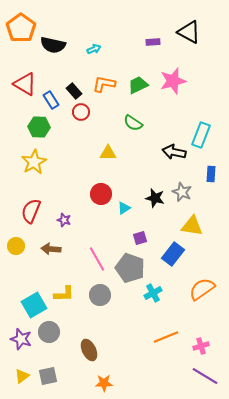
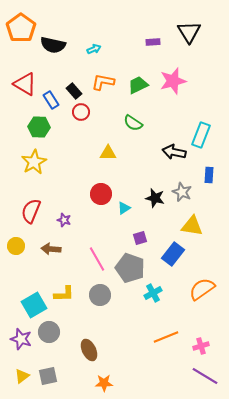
black triangle at (189, 32): rotated 30 degrees clockwise
orange L-shape at (104, 84): moved 1 px left, 2 px up
blue rectangle at (211, 174): moved 2 px left, 1 px down
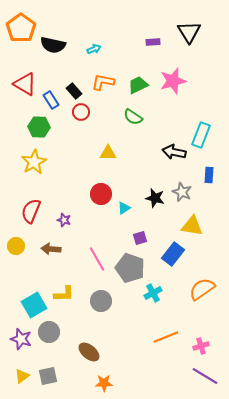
green semicircle at (133, 123): moved 6 px up
gray circle at (100, 295): moved 1 px right, 6 px down
brown ellipse at (89, 350): moved 2 px down; rotated 25 degrees counterclockwise
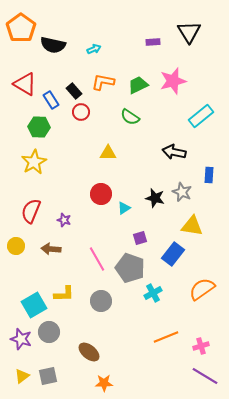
green semicircle at (133, 117): moved 3 px left
cyan rectangle at (201, 135): moved 19 px up; rotated 30 degrees clockwise
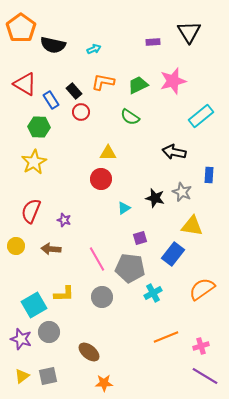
red circle at (101, 194): moved 15 px up
gray pentagon at (130, 268): rotated 12 degrees counterclockwise
gray circle at (101, 301): moved 1 px right, 4 px up
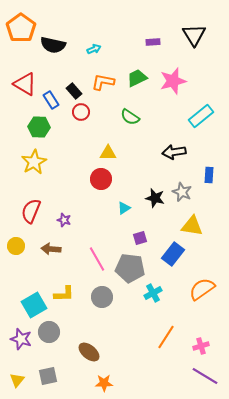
black triangle at (189, 32): moved 5 px right, 3 px down
green trapezoid at (138, 85): moved 1 px left, 7 px up
black arrow at (174, 152): rotated 20 degrees counterclockwise
orange line at (166, 337): rotated 35 degrees counterclockwise
yellow triangle at (22, 376): moved 5 px left, 4 px down; rotated 14 degrees counterclockwise
